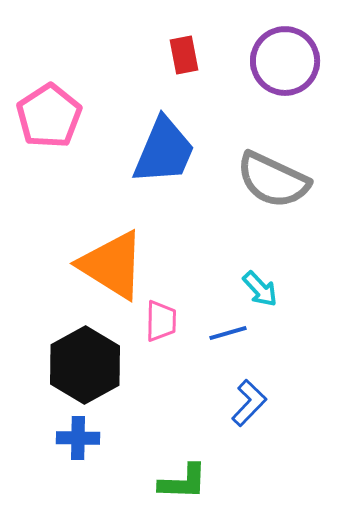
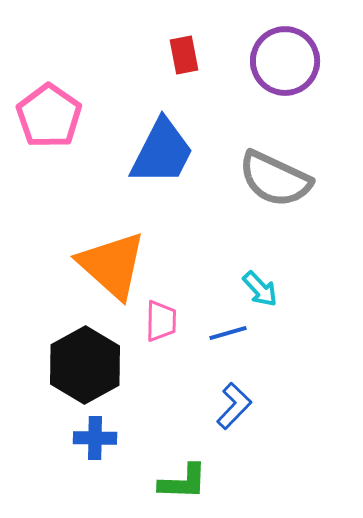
pink pentagon: rotated 4 degrees counterclockwise
blue trapezoid: moved 2 px left, 1 px down; rotated 4 degrees clockwise
gray semicircle: moved 2 px right, 1 px up
orange triangle: rotated 10 degrees clockwise
blue L-shape: moved 15 px left, 3 px down
blue cross: moved 17 px right
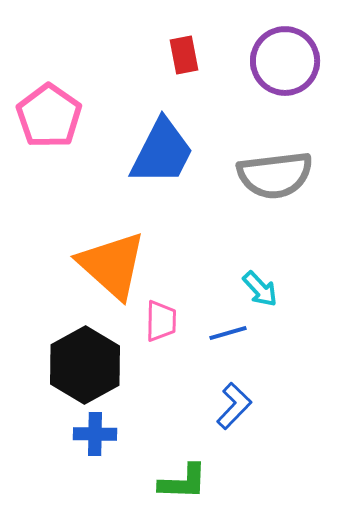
gray semicircle: moved 4 px up; rotated 32 degrees counterclockwise
blue cross: moved 4 px up
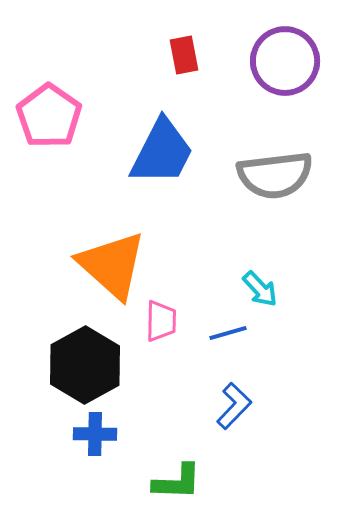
green L-shape: moved 6 px left
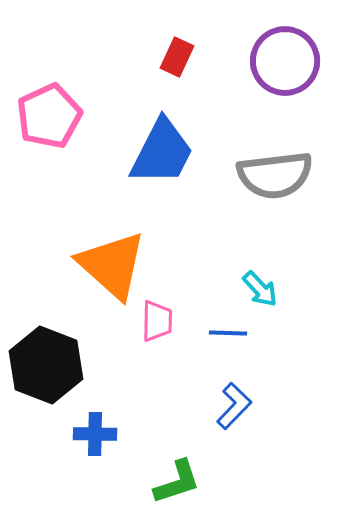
red rectangle: moved 7 px left, 2 px down; rotated 36 degrees clockwise
pink pentagon: rotated 12 degrees clockwise
pink trapezoid: moved 4 px left
blue line: rotated 18 degrees clockwise
black hexagon: moved 39 px left; rotated 10 degrees counterclockwise
green L-shape: rotated 20 degrees counterclockwise
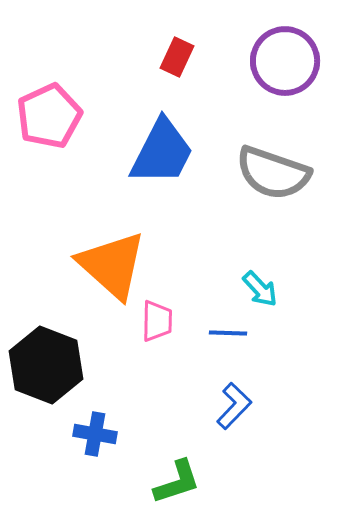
gray semicircle: moved 2 px left, 2 px up; rotated 26 degrees clockwise
blue cross: rotated 9 degrees clockwise
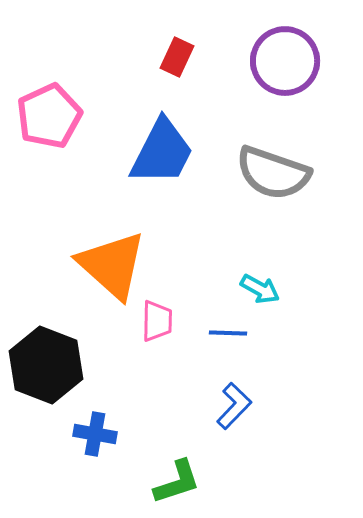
cyan arrow: rotated 18 degrees counterclockwise
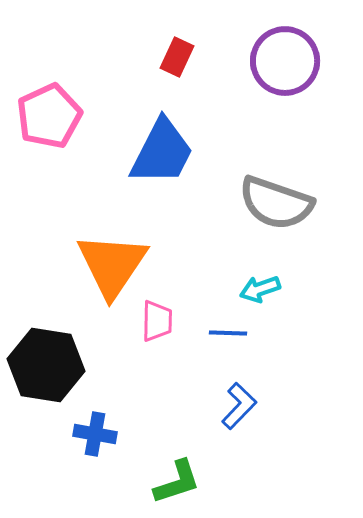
gray semicircle: moved 3 px right, 30 px down
orange triangle: rotated 22 degrees clockwise
cyan arrow: rotated 132 degrees clockwise
black hexagon: rotated 12 degrees counterclockwise
blue L-shape: moved 5 px right
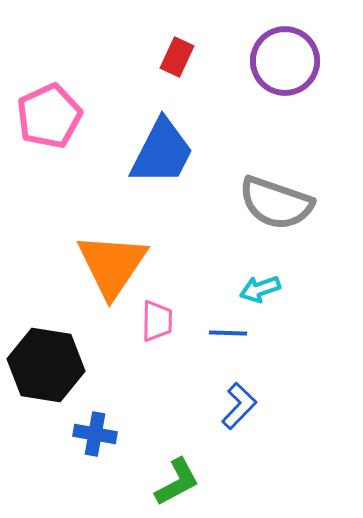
green L-shape: rotated 10 degrees counterclockwise
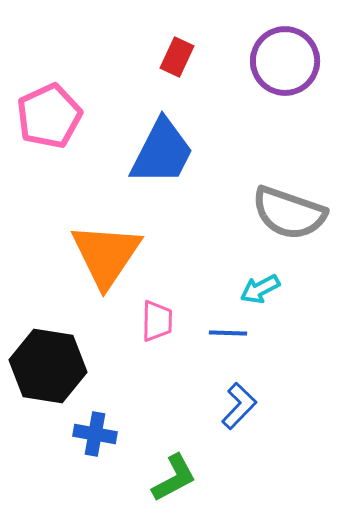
gray semicircle: moved 13 px right, 10 px down
orange triangle: moved 6 px left, 10 px up
cyan arrow: rotated 9 degrees counterclockwise
black hexagon: moved 2 px right, 1 px down
green L-shape: moved 3 px left, 4 px up
